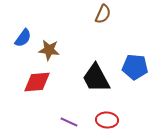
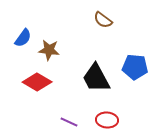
brown semicircle: moved 6 px down; rotated 102 degrees clockwise
red diamond: rotated 36 degrees clockwise
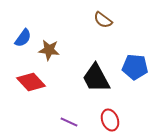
red diamond: moved 6 px left; rotated 16 degrees clockwise
red ellipse: moved 3 px right; rotated 65 degrees clockwise
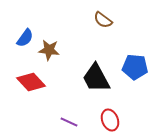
blue semicircle: moved 2 px right
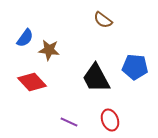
red diamond: moved 1 px right
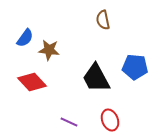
brown semicircle: rotated 42 degrees clockwise
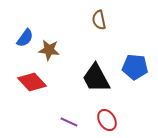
brown semicircle: moved 4 px left
red ellipse: moved 3 px left; rotated 10 degrees counterclockwise
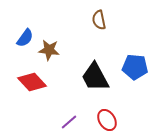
black trapezoid: moved 1 px left, 1 px up
purple line: rotated 66 degrees counterclockwise
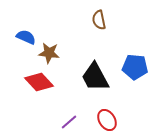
blue semicircle: moved 1 px right, 1 px up; rotated 102 degrees counterclockwise
brown star: moved 3 px down
red diamond: moved 7 px right
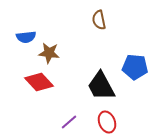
blue semicircle: rotated 150 degrees clockwise
black trapezoid: moved 6 px right, 9 px down
red ellipse: moved 2 px down; rotated 10 degrees clockwise
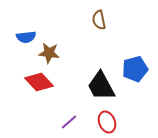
blue pentagon: moved 2 px down; rotated 20 degrees counterclockwise
